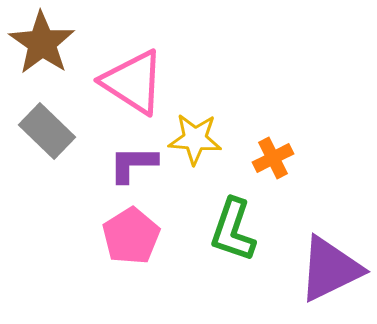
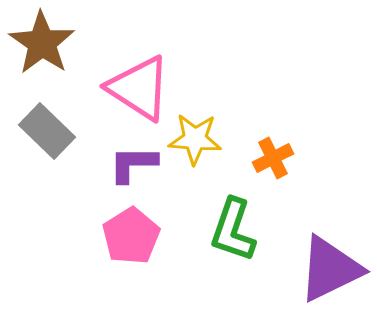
pink triangle: moved 6 px right, 6 px down
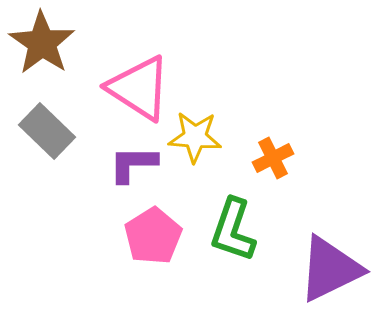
yellow star: moved 2 px up
pink pentagon: moved 22 px right
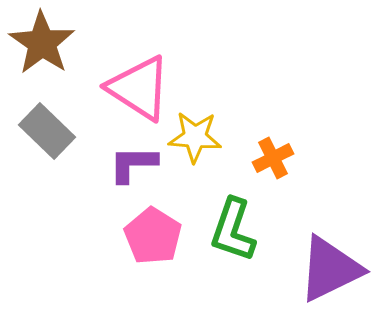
pink pentagon: rotated 8 degrees counterclockwise
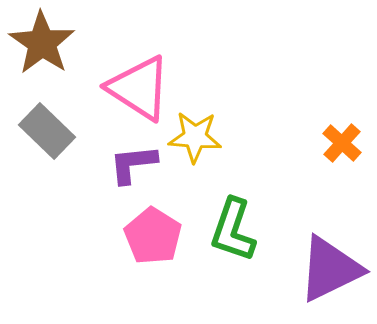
orange cross: moved 69 px right, 15 px up; rotated 21 degrees counterclockwise
purple L-shape: rotated 6 degrees counterclockwise
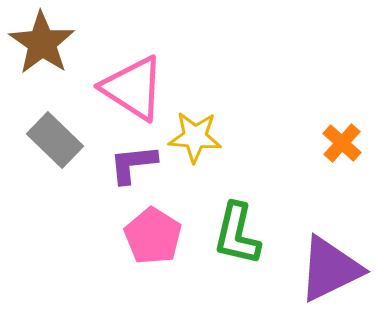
pink triangle: moved 6 px left
gray rectangle: moved 8 px right, 9 px down
green L-shape: moved 4 px right, 4 px down; rotated 6 degrees counterclockwise
